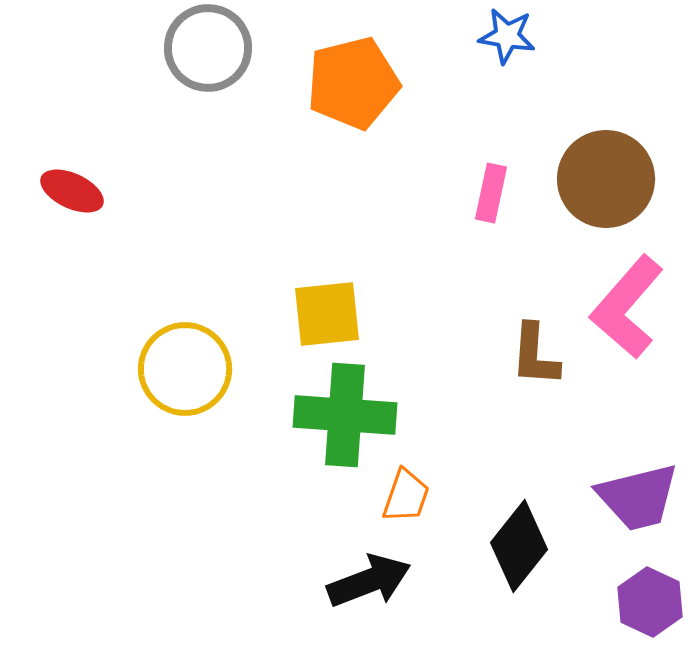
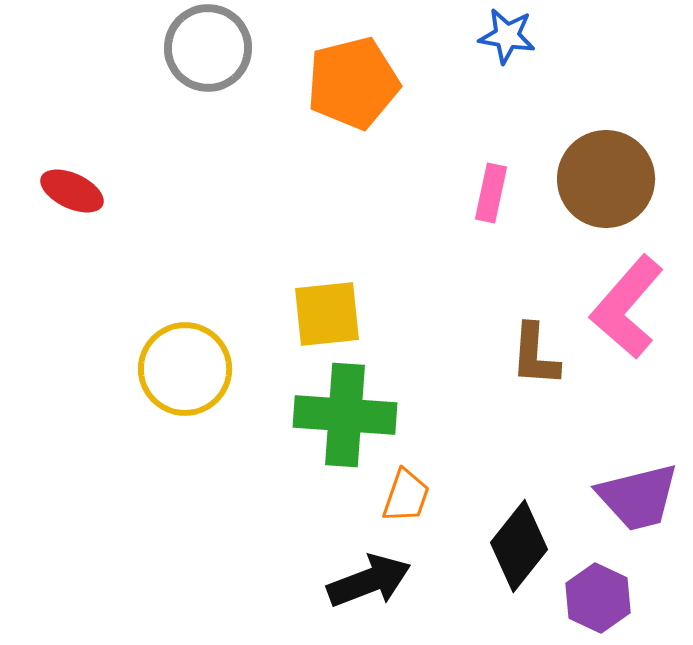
purple hexagon: moved 52 px left, 4 px up
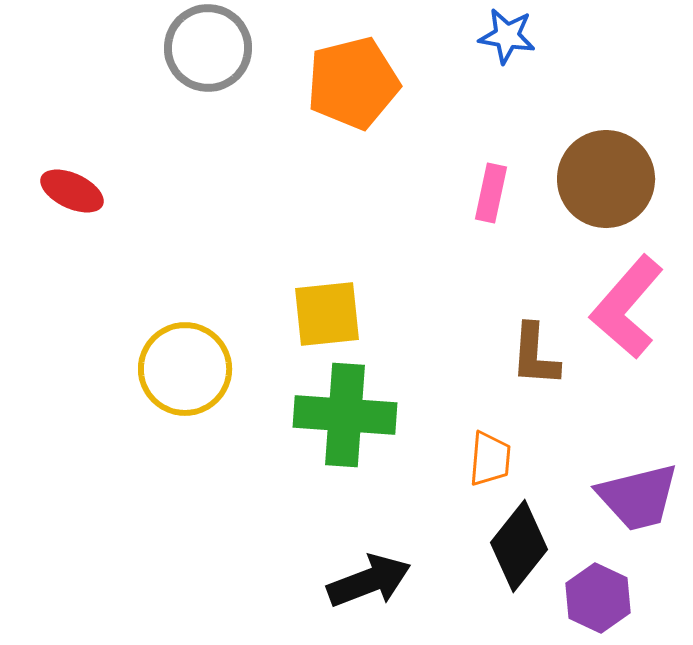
orange trapezoid: moved 84 px right, 37 px up; rotated 14 degrees counterclockwise
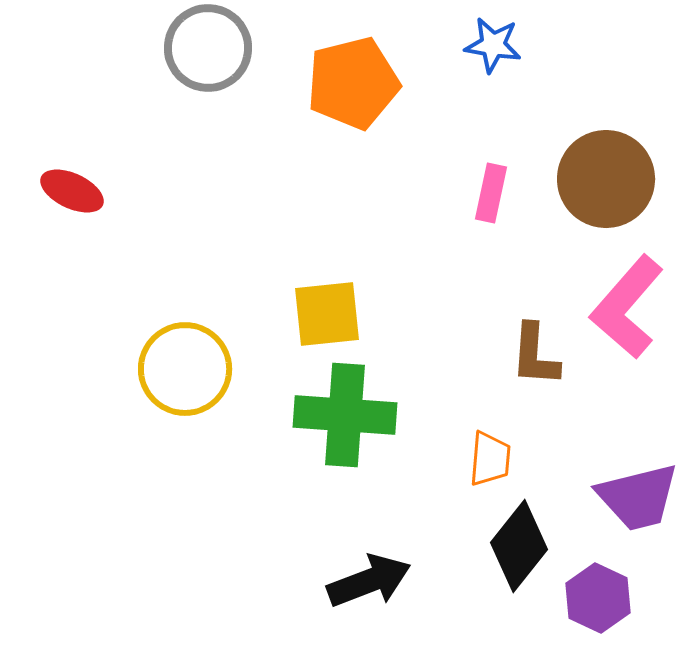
blue star: moved 14 px left, 9 px down
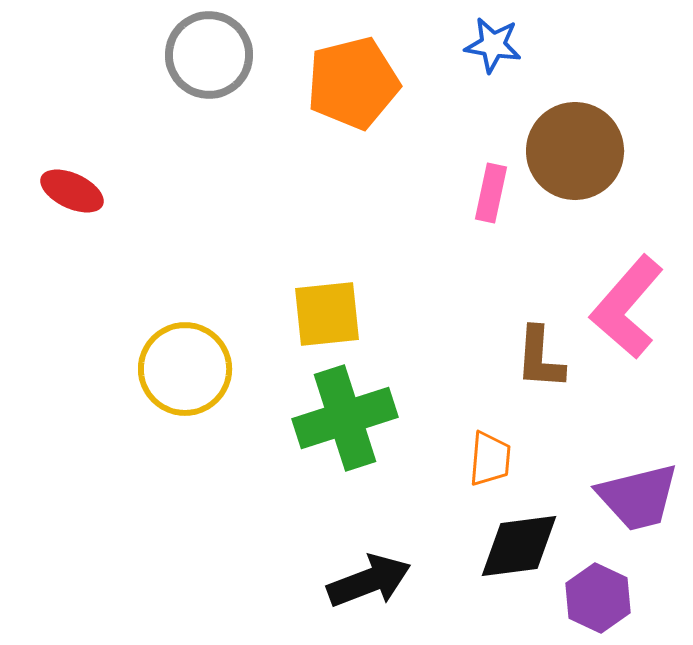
gray circle: moved 1 px right, 7 px down
brown circle: moved 31 px left, 28 px up
brown L-shape: moved 5 px right, 3 px down
green cross: moved 3 px down; rotated 22 degrees counterclockwise
black diamond: rotated 44 degrees clockwise
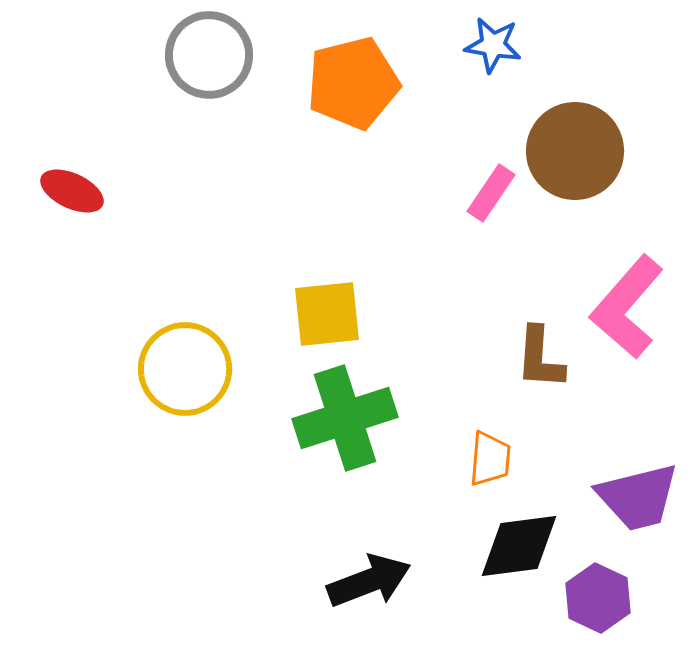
pink rectangle: rotated 22 degrees clockwise
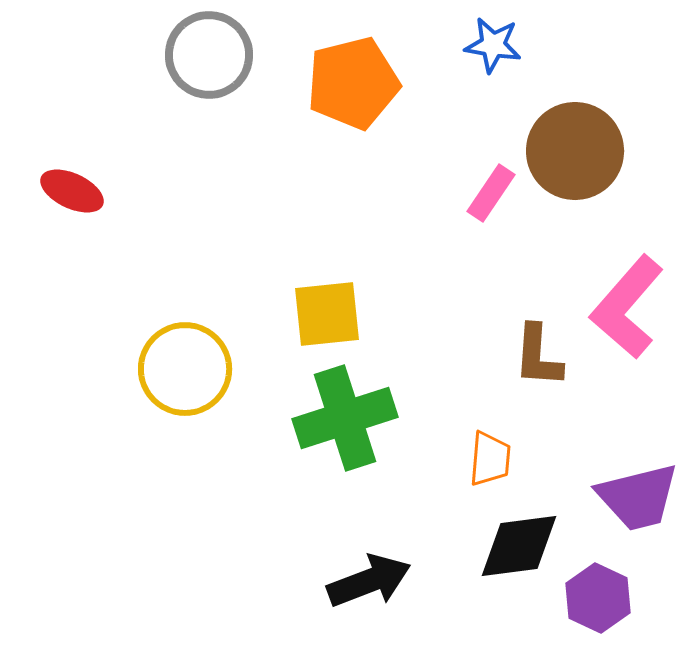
brown L-shape: moved 2 px left, 2 px up
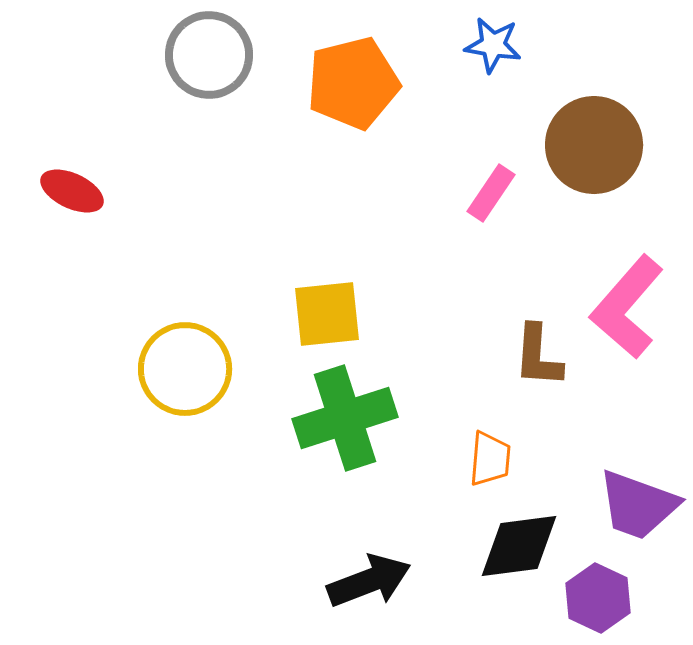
brown circle: moved 19 px right, 6 px up
purple trapezoid: moved 8 px down; rotated 34 degrees clockwise
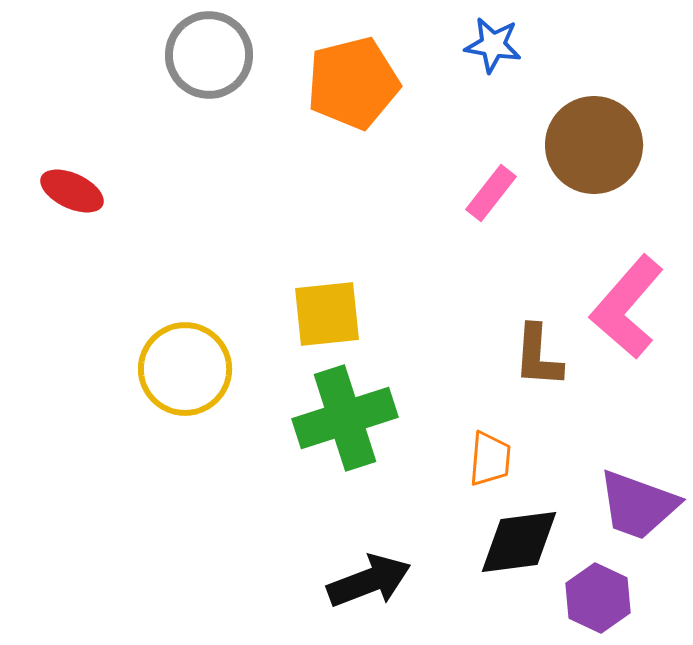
pink rectangle: rotated 4 degrees clockwise
black diamond: moved 4 px up
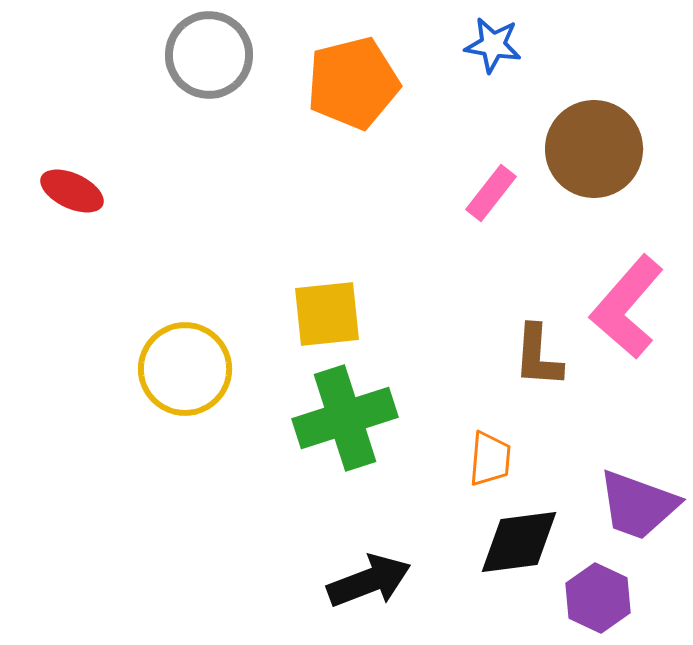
brown circle: moved 4 px down
